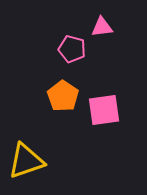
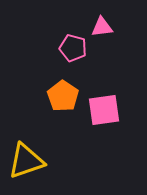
pink pentagon: moved 1 px right, 1 px up
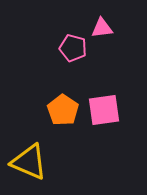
pink triangle: moved 1 px down
orange pentagon: moved 14 px down
yellow triangle: moved 3 px right, 1 px down; rotated 42 degrees clockwise
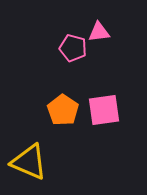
pink triangle: moved 3 px left, 4 px down
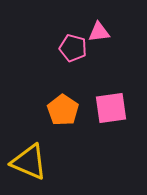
pink square: moved 7 px right, 2 px up
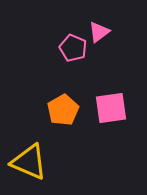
pink triangle: rotated 30 degrees counterclockwise
pink pentagon: rotated 8 degrees clockwise
orange pentagon: rotated 8 degrees clockwise
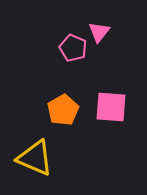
pink triangle: rotated 15 degrees counterclockwise
pink square: moved 1 px up; rotated 12 degrees clockwise
yellow triangle: moved 6 px right, 4 px up
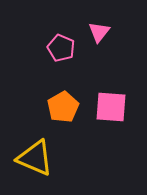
pink pentagon: moved 12 px left
orange pentagon: moved 3 px up
